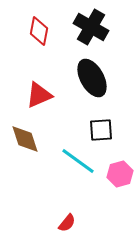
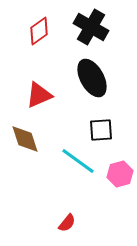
red diamond: rotated 44 degrees clockwise
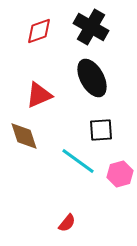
red diamond: rotated 16 degrees clockwise
brown diamond: moved 1 px left, 3 px up
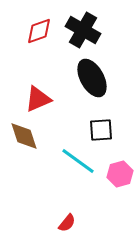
black cross: moved 8 px left, 3 px down
red triangle: moved 1 px left, 4 px down
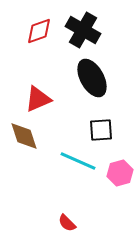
cyan line: rotated 12 degrees counterclockwise
pink hexagon: moved 1 px up
red semicircle: rotated 96 degrees clockwise
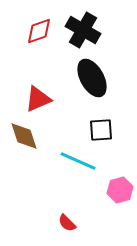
pink hexagon: moved 17 px down
